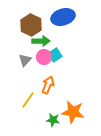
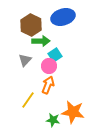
pink circle: moved 5 px right, 9 px down
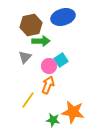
brown hexagon: rotated 20 degrees clockwise
cyan square: moved 6 px right, 5 px down
gray triangle: moved 3 px up
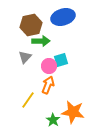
cyan square: rotated 16 degrees clockwise
green star: rotated 24 degrees clockwise
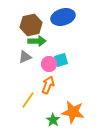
green arrow: moved 4 px left
gray triangle: rotated 24 degrees clockwise
pink circle: moved 2 px up
